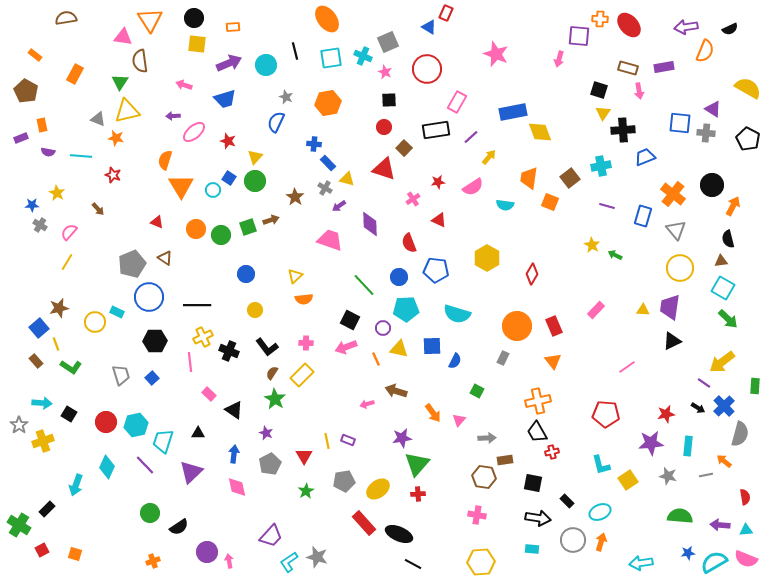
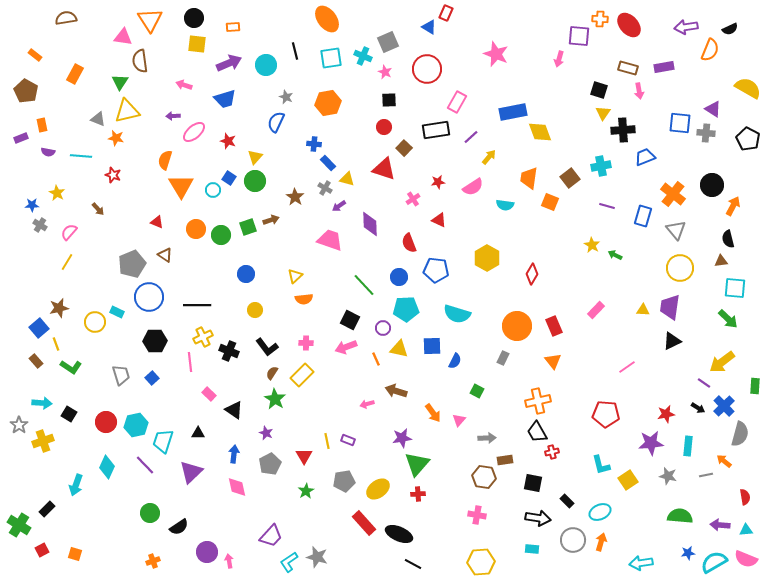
orange semicircle at (705, 51): moved 5 px right, 1 px up
brown triangle at (165, 258): moved 3 px up
cyan square at (723, 288): moved 12 px right; rotated 25 degrees counterclockwise
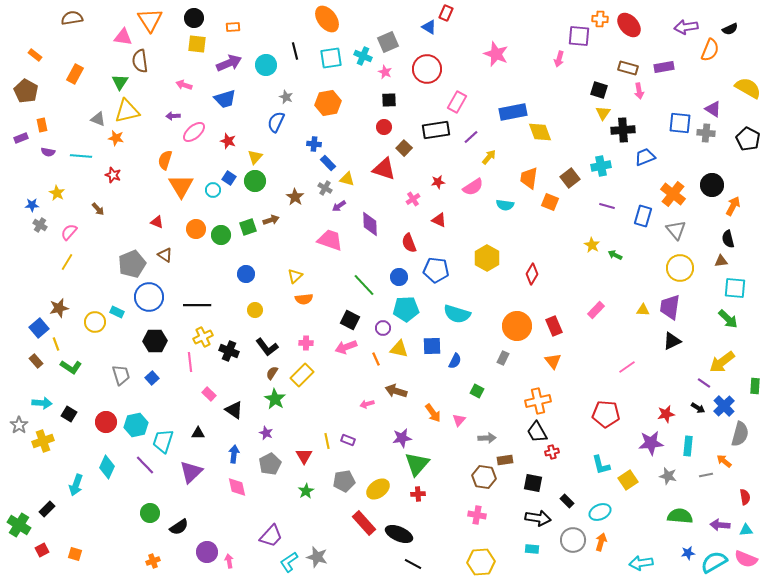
brown semicircle at (66, 18): moved 6 px right
